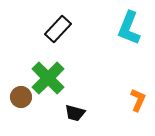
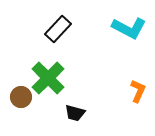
cyan L-shape: rotated 84 degrees counterclockwise
orange L-shape: moved 9 px up
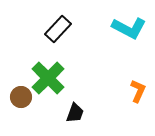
black trapezoid: rotated 85 degrees counterclockwise
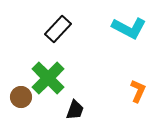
black trapezoid: moved 3 px up
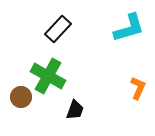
cyan L-shape: rotated 44 degrees counterclockwise
green cross: moved 2 px up; rotated 16 degrees counterclockwise
orange L-shape: moved 3 px up
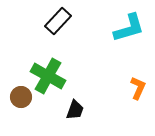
black rectangle: moved 8 px up
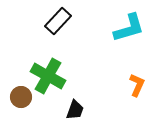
orange L-shape: moved 1 px left, 3 px up
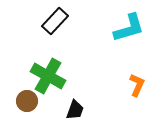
black rectangle: moved 3 px left
brown circle: moved 6 px right, 4 px down
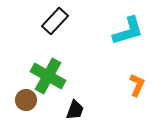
cyan L-shape: moved 1 px left, 3 px down
brown circle: moved 1 px left, 1 px up
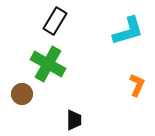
black rectangle: rotated 12 degrees counterclockwise
green cross: moved 12 px up
brown circle: moved 4 px left, 6 px up
black trapezoid: moved 1 px left, 10 px down; rotated 20 degrees counterclockwise
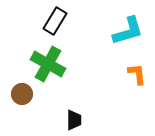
orange L-shape: moved 11 px up; rotated 30 degrees counterclockwise
